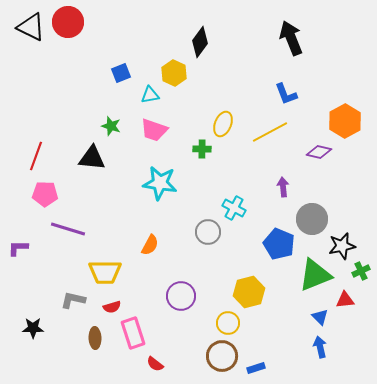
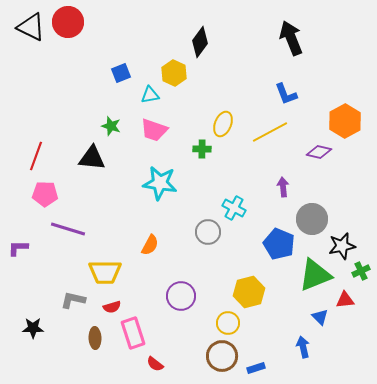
blue arrow at (320, 347): moved 17 px left
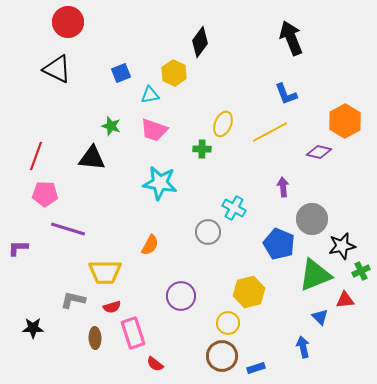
black triangle at (31, 27): moved 26 px right, 42 px down
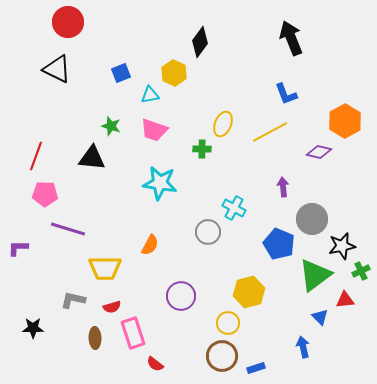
yellow trapezoid at (105, 272): moved 4 px up
green triangle at (315, 275): rotated 15 degrees counterclockwise
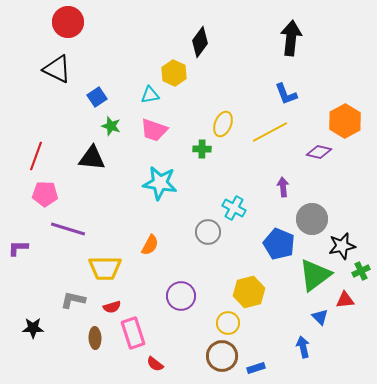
black arrow at (291, 38): rotated 28 degrees clockwise
blue square at (121, 73): moved 24 px left, 24 px down; rotated 12 degrees counterclockwise
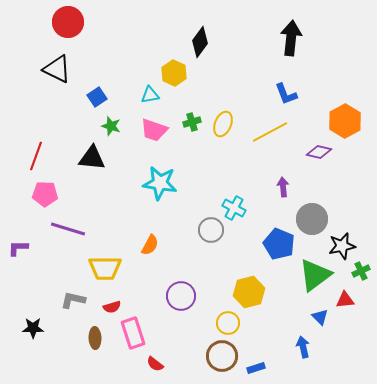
green cross at (202, 149): moved 10 px left, 27 px up; rotated 18 degrees counterclockwise
gray circle at (208, 232): moved 3 px right, 2 px up
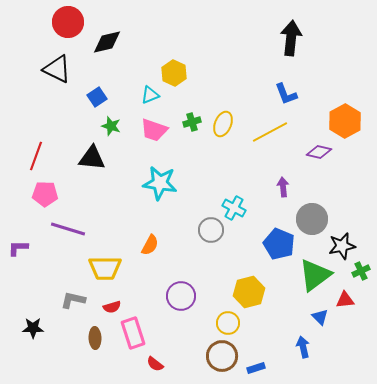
black diamond at (200, 42): moved 93 px left; rotated 40 degrees clockwise
cyan triangle at (150, 95): rotated 12 degrees counterclockwise
